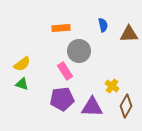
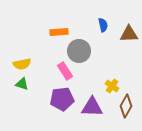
orange rectangle: moved 2 px left, 4 px down
yellow semicircle: rotated 24 degrees clockwise
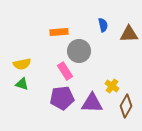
purple pentagon: moved 1 px up
purple triangle: moved 4 px up
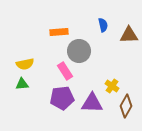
brown triangle: moved 1 px down
yellow semicircle: moved 3 px right
green triangle: rotated 24 degrees counterclockwise
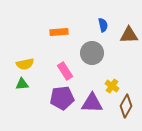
gray circle: moved 13 px right, 2 px down
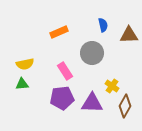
orange rectangle: rotated 18 degrees counterclockwise
brown diamond: moved 1 px left
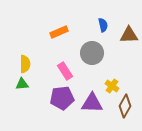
yellow semicircle: rotated 78 degrees counterclockwise
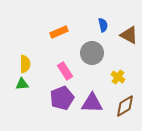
brown triangle: rotated 30 degrees clockwise
yellow cross: moved 6 px right, 9 px up
purple pentagon: rotated 15 degrees counterclockwise
brown diamond: rotated 30 degrees clockwise
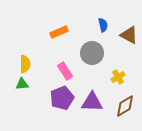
yellow cross: rotated 24 degrees clockwise
purple triangle: moved 1 px up
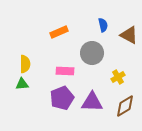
pink rectangle: rotated 54 degrees counterclockwise
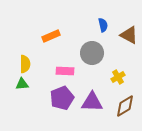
orange rectangle: moved 8 px left, 4 px down
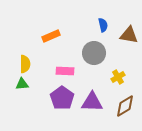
brown triangle: rotated 18 degrees counterclockwise
gray circle: moved 2 px right
purple pentagon: rotated 15 degrees counterclockwise
